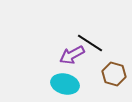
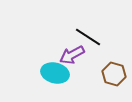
black line: moved 2 px left, 6 px up
cyan ellipse: moved 10 px left, 11 px up
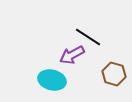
cyan ellipse: moved 3 px left, 7 px down
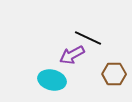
black line: moved 1 px down; rotated 8 degrees counterclockwise
brown hexagon: rotated 15 degrees counterclockwise
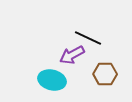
brown hexagon: moved 9 px left
